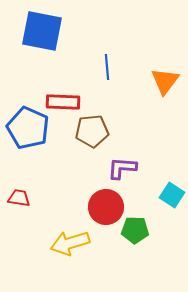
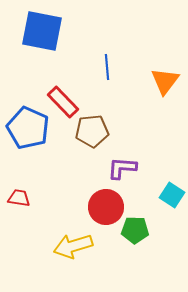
red rectangle: rotated 44 degrees clockwise
yellow arrow: moved 3 px right, 3 px down
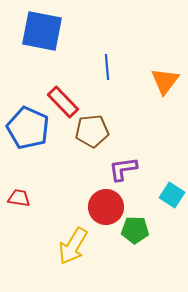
purple L-shape: moved 1 px right, 1 px down; rotated 12 degrees counterclockwise
yellow arrow: rotated 42 degrees counterclockwise
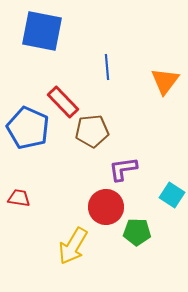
green pentagon: moved 2 px right, 2 px down
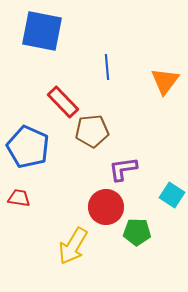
blue pentagon: moved 19 px down
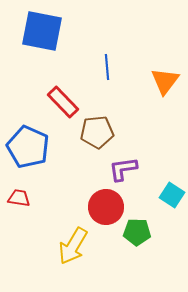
brown pentagon: moved 5 px right, 1 px down
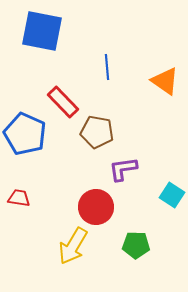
orange triangle: rotated 32 degrees counterclockwise
brown pentagon: rotated 16 degrees clockwise
blue pentagon: moved 3 px left, 13 px up
red circle: moved 10 px left
green pentagon: moved 1 px left, 13 px down
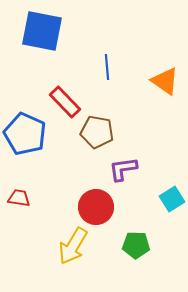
red rectangle: moved 2 px right
cyan square: moved 4 px down; rotated 25 degrees clockwise
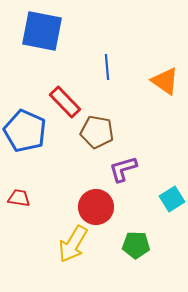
blue pentagon: moved 3 px up
purple L-shape: rotated 8 degrees counterclockwise
yellow arrow: moved 2 px up
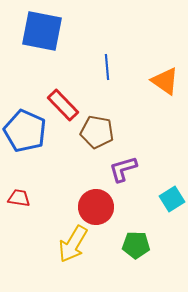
red rectangle: moved 2 px left, 3 px down
